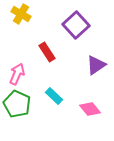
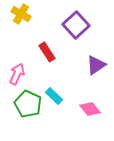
green pentagon: moved 11 px right
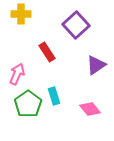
yellow cross: rotated 30 degrees counterclockwise
cyan rectangle: rotated 30 degrees clockwise
green pentagon: rotated 12 degrees clockwise
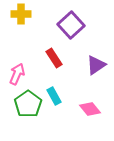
purple square: moved 5 px left
red rectangle: moved 7 px right, 6 px down
cyan rectangle: rotated 12 degrees counterclockwise
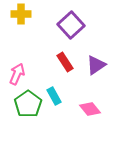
red rectangle: moved 11 px right, 4 px down
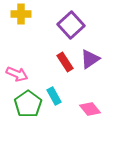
purple triangle: moved 6 px left, 6 px up
pink arrow: rotated 90 degrees clockwise
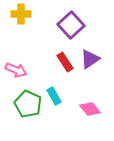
pink arrow: moved 1 px left, 4 px up
green pentagon: rotated 12 degrees counterclockwise
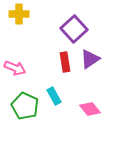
yellow cross: moved 2 px left
purple square: moved 3 px right, 4 px down
red rectangle: rotated 24 degrees clockwise
pink arrow: moved 1 px left, 2 px up
green pentagon: moved 3 px left, 2 px down
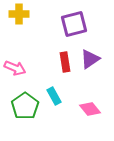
purple square: moved 5 px up; rotated 28 degrees clockwise
green pentagon: rotated 12 degrees clockwise
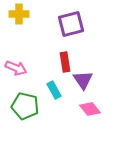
purple square: moved 3 px left
purple triangle: moved 7 px left, 21 px down; rotated 30 degrees counterclockwise
pink arrow: moved 1 px right
cyan rectangle: moved 6 px up
green pentagon: rotated 24 degrees counterclockwise
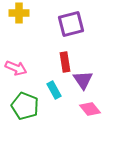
yellow cross: moved 1 px up
green pentagon: rotated 8 degrees clockwise
